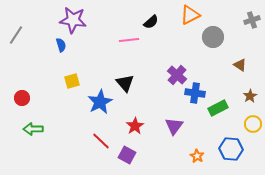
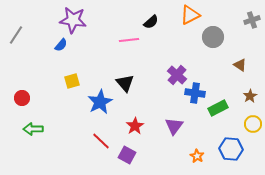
blue semicircle: rotated 56 degrees clockwise
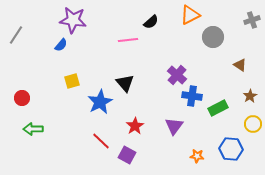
pink line: moved 1 px left
blue cross: moved 3 px left, 3 px down
orange star: rotated 24 degrees counterclockwise
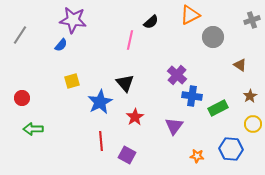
gray line: moved 4 px right
pink line: moved 2 px right; rotated 72 degrees counterclockwise
red star: moved 9 px up
red line: rotated 42 degrees clockwise
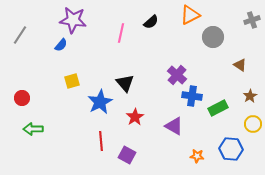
pink line: moved 9 px left, 7 px up
purple triangle: rotated 36 degrees counterclockwise
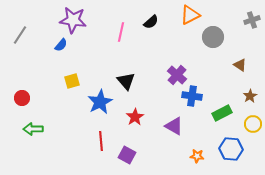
pink line: moved 1 px up
black triangle: moved 1 px right, 2 px up
green rectangle: moved 4 px right, 5 px down
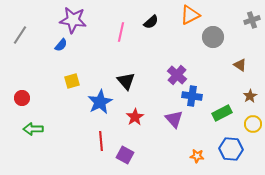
purple triangle: moved 7 px up; rotated 18 degrees clockwise
purple square: moved 2 px left
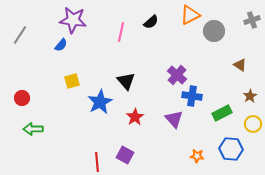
gray circle: moved 1 px right, 6 px up
red line: moved 4 px left, 21 px down
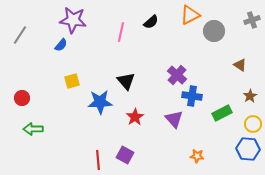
blue star: rotated 25 degrees clockwise
blue hexagon: moved 17 px right
red line: moved 1 px right, 2 px up
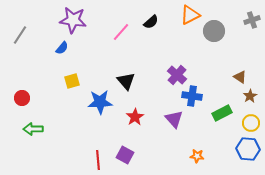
pink line: rotated 30 degrees clockwise
blue semicircle: moved 1 px right, 3 px down
brown triangle: moved 12 px down
yellow circle: moved 2 px left, 1 px up
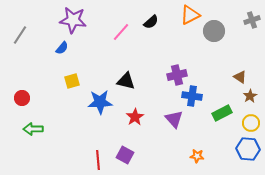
purple cross: rotated 36 degrees clockwise
black triangle: rotated 36 degrees counterclockwise
